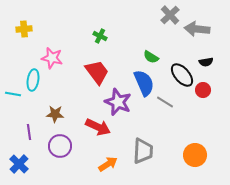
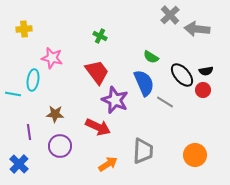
black semicircle: moved 9 px down
purple star: moved 3 px left, 2 px up
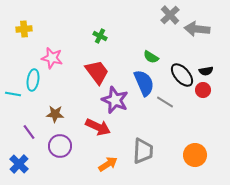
purple line: rotated 28 degrees counterclockwise
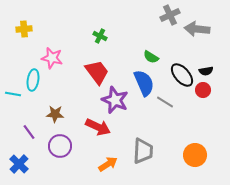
gray cross: rotated 18 degrees clockwise
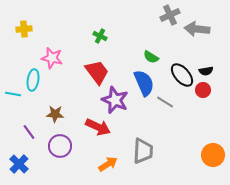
orange circle: moved 18 px right
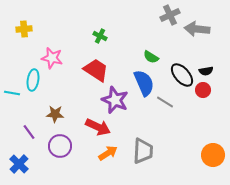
red trapezoid: moved 1 px left, 2 px up; rotated 20 degrees counterclockwise
cyan line: moved 1 px left, 1 px up
orange arrow: moved 11 px up
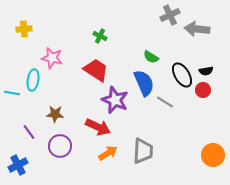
black ellipse: rotated 10 degrees clockwise
blue cross: moved 1 px left, 1 px down; rotated 18 degrees clockwise
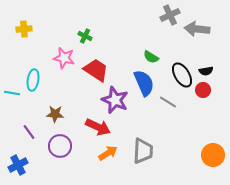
green cross: moved 15 px left
pink star: moved 12 px right
gray line: moved 3 px right
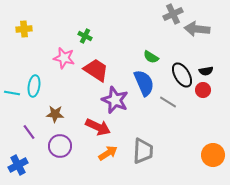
gray cross: moved 3 px right, 1 px up
cyan ellipse: moved 1 px right, 6 px down
